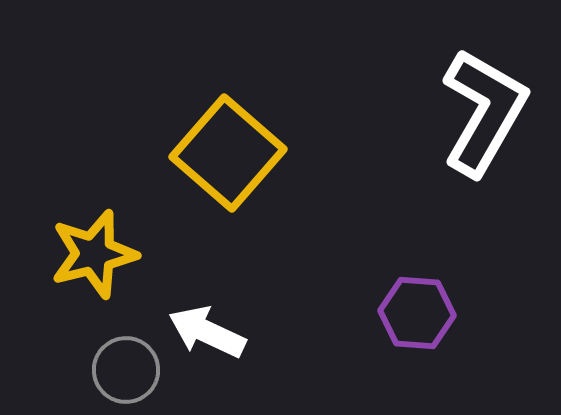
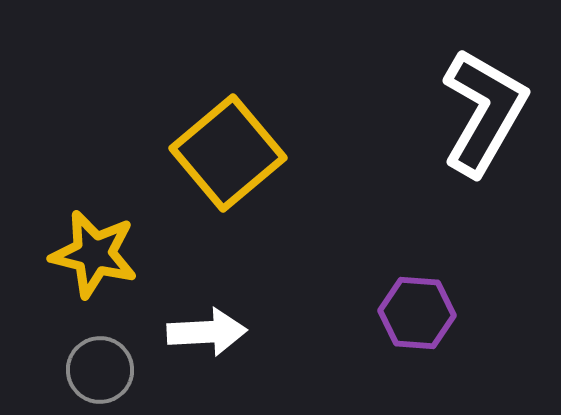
yellow square: rotated 9 degrees clockwise
yellow star: rotated 28 degrees clockwise
white arrow: rotated 152 degrees clockwise
gray circle: moved 26 px left
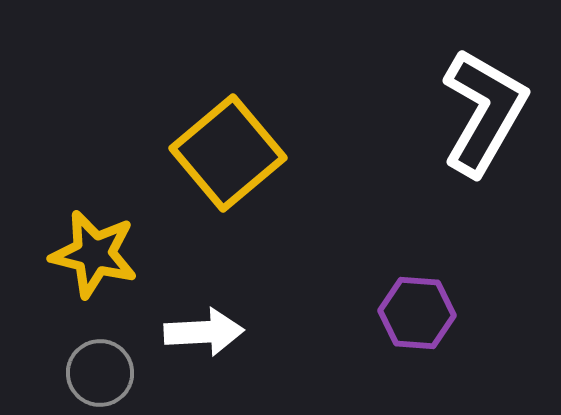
white arrow: moved 3 px left
gray circle: moved 3 px down
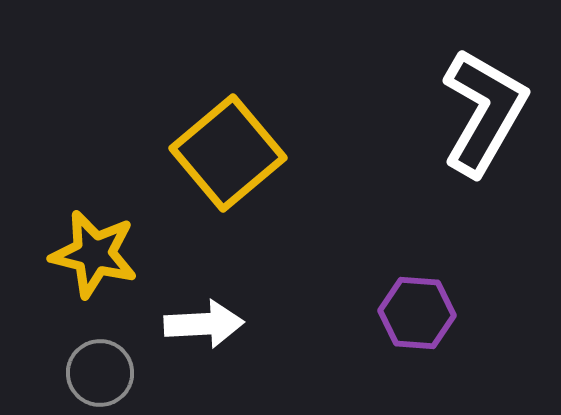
white arrow: moved 8 px up
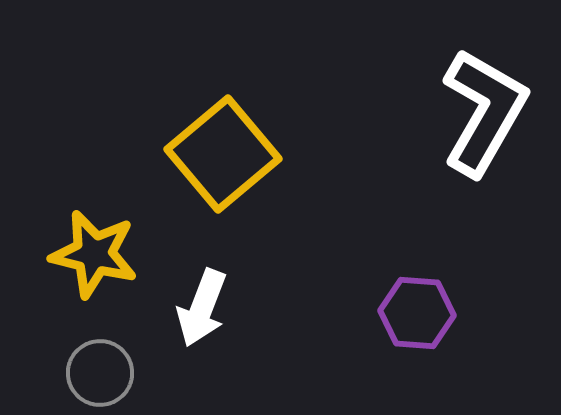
yellow square: moved 5 px left, 1 px down
white arrow: moved 2 px left, 16 px up; rotated 114 degrees clockwise
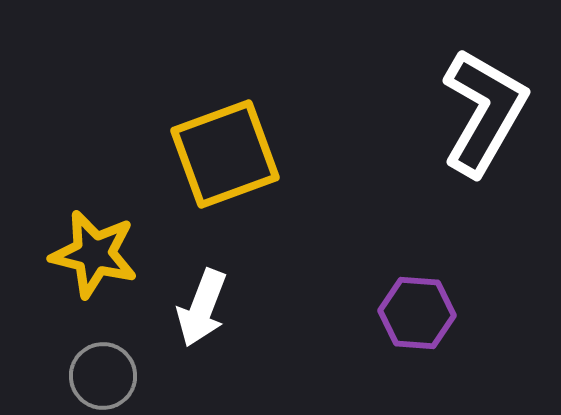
yellow square: moved 2 px right; rotated 20 degrees clockwise
gray circle: moved 3 px right, 3 px down
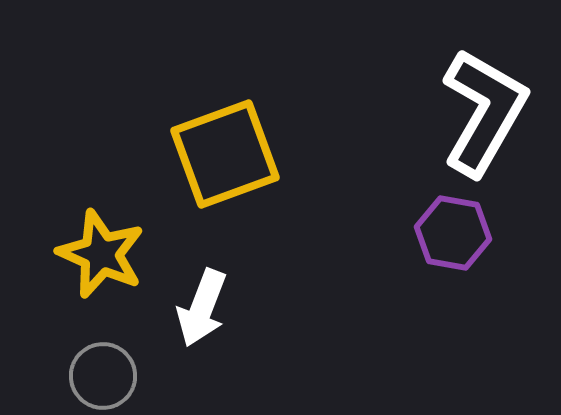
yellow star: moved 7 px right; rotated 10 degrees clockwise
purple hexagon: moved 36 px right, 80 px up; rotated 6 degrees clockwise
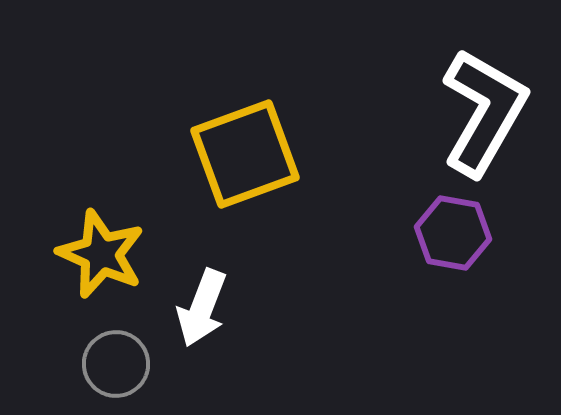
yellow square: moved 20 px right
gray circle: moved 13 px right, 12 px up
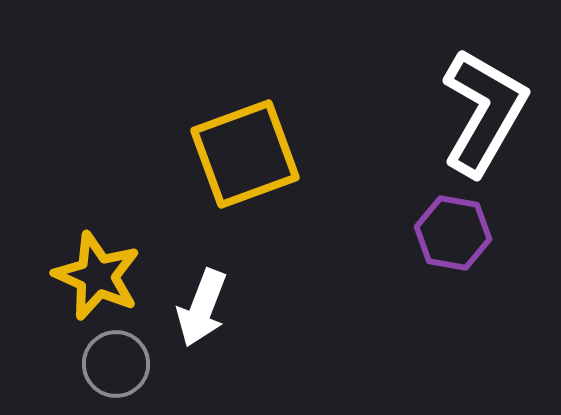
yellow star: moved 4 px left, 22 px down
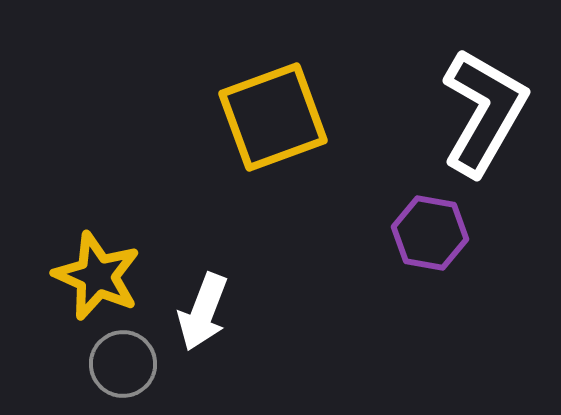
yellow square: moved 28 px right, 37 px up
purple hexagon: moved 23 px left
white arrow: moved 1 px right, 4 px down
gray circle: moved 7 px right
